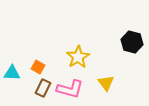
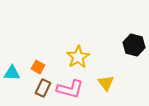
black hexagon: moved 2 px right, 3 px down
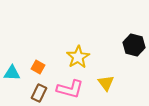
brown rectangle: moved 4 px left, 5 px down
